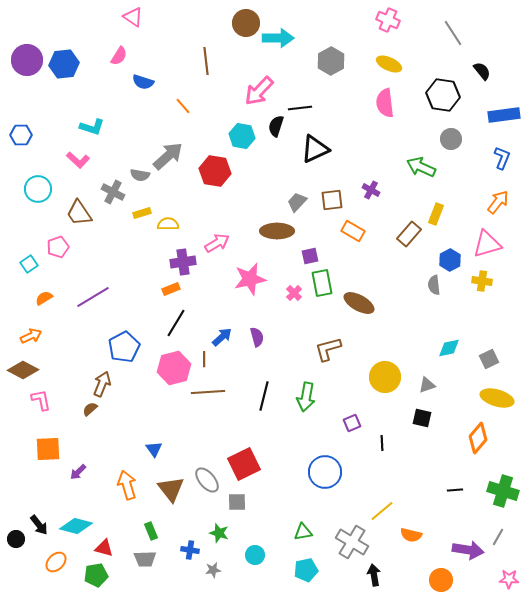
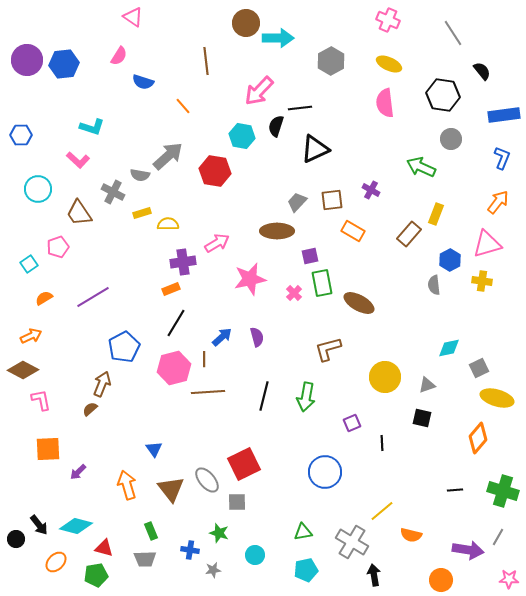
gray square at (489, 359): moved 10 px left, 9 px down
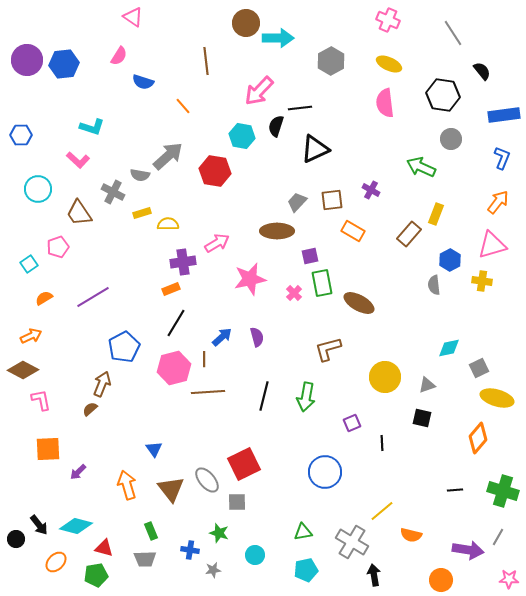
pink triangle at (487, 244): moved 5 px right, 1 px down
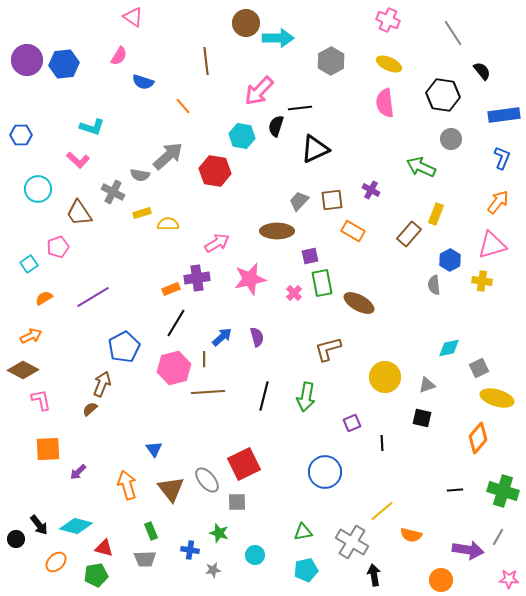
gray trapezoid at (297, 202): moved 2 px right, 1 px up
purple cross at (183, 262): moved 14 px right, 16 px down
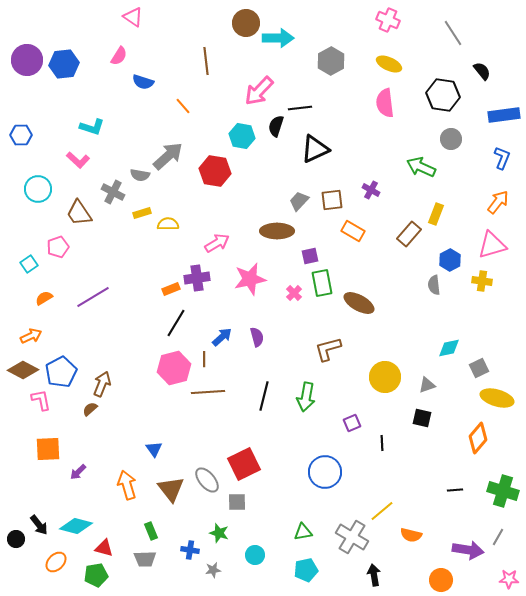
blue pentagon at (124, 347): moved 63 px left, 25 px down
gray cross at (352, 542): moved 5 px up
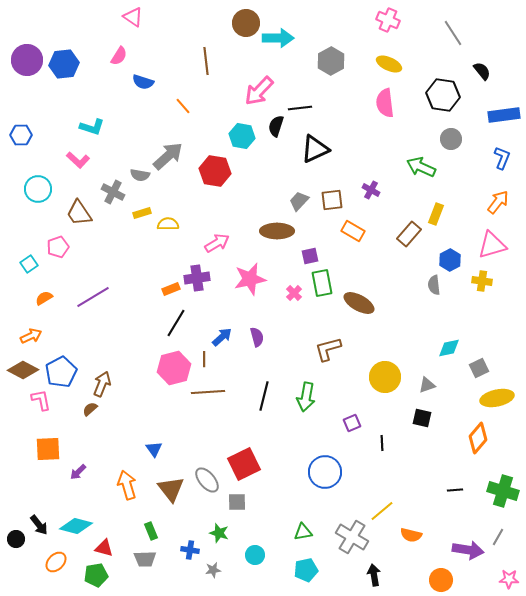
yellow ellipse at (497, 398): rotated 28 degrees counterclockwise
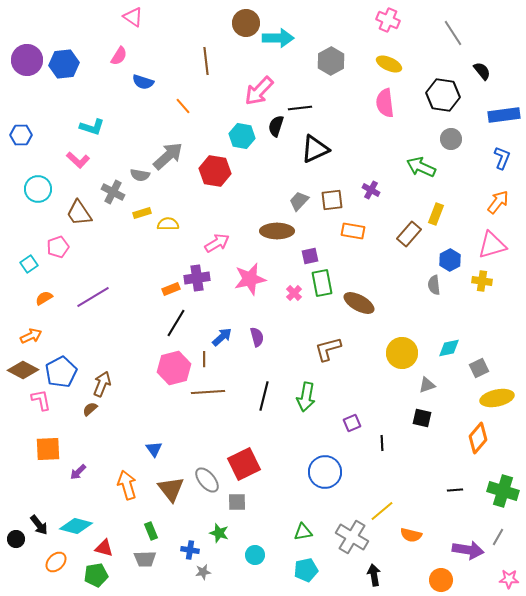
orange rectangle at (353, 231): rotated 20 degrees counterclockwise
yellow circle at (385, 377): moved 17 px right, 24 px up
gray star at (213, 570): moved 10 px left, 2 px down
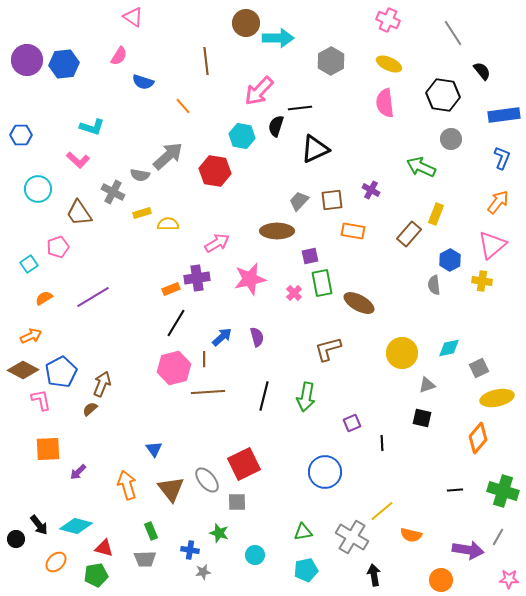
pink triangle at (492, 245): rotated 24 degrees counterclockwise
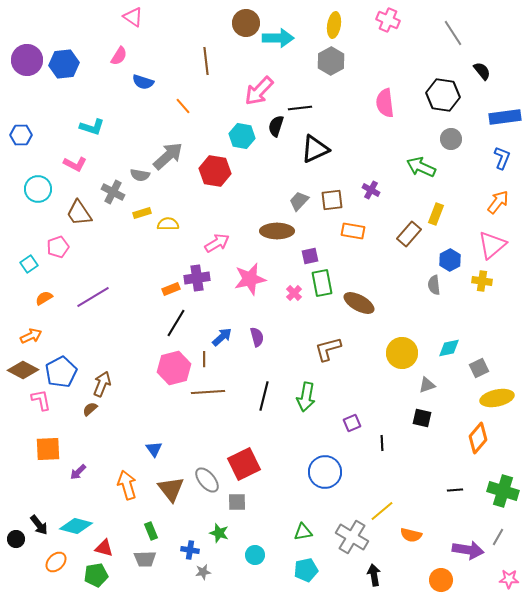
yellow ellipse at (389, 64): moved 55 px left, 39 px up; rotated 75 degrees clockwise
blue rectangle at (504, 115): moved 1 px right, 2 px down
pink L-shape at (78, 160): moved 3 px left, 4 px down; rotated 15 degrees counterclockwise
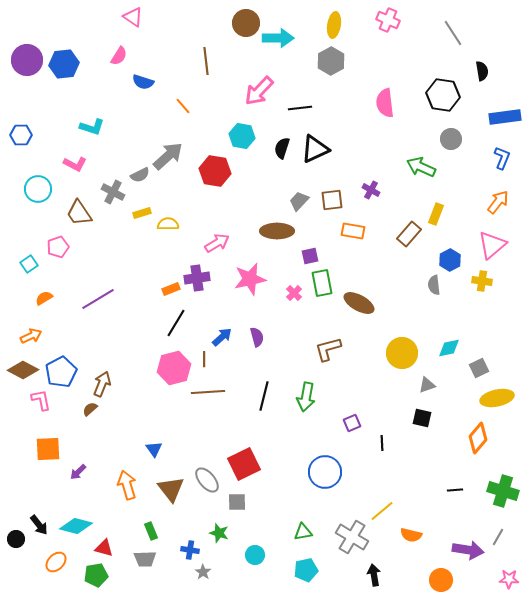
black semicircle at (482, 71): rotated 30 degrees clockwise
black semicircle at (276, 126): moved 6 px right, 22 px down
gray semicircle at (140, 175): rotated 36 degrees counterclockwise
purple line at (93, 297): moved 5 px right, 2 px down
gray star at (203, 572): rotated 28 degrees counterclockwise
